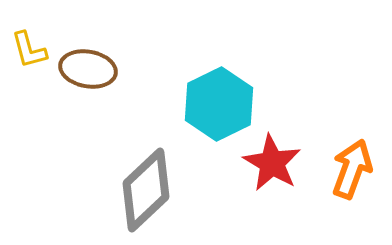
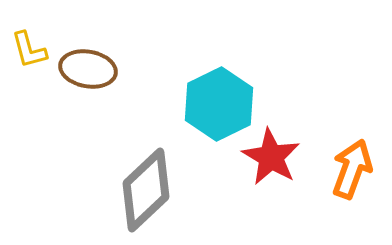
red star: moved 1 px left, 6 px up
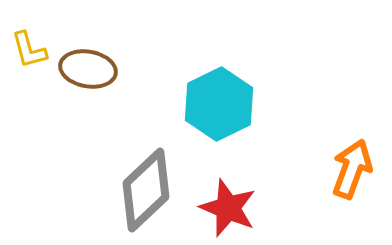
red star: moved 43 px left, 51 px down; rotated 8 degrees counterclockwise
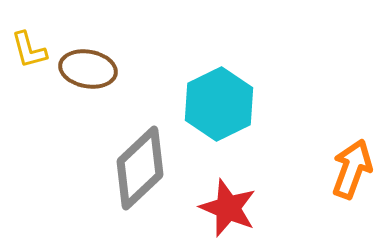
gray diamond: moved 6 px left, 22 px up
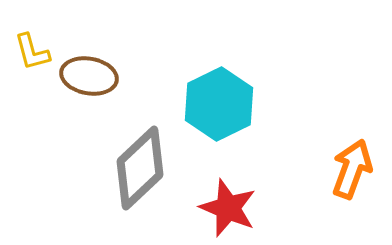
yellow L-shape: moved 3 px right, 2 px down
brown ellipse: moved 1 px right, 7 px down
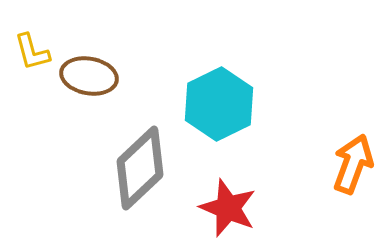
orange arrow: moved 1 px right, 5 px up
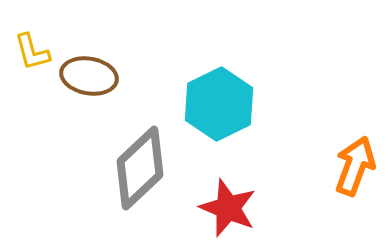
orange arrow: moved 2 px right, 2 px down
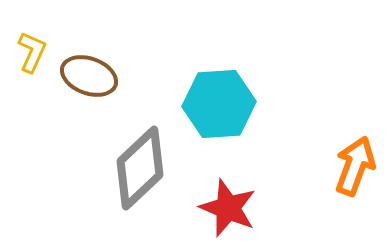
yellow L-shape: rotated 141 degrees counterclockwise
brown ellipse: rotated 10 degrees clockwise
cyan hexagon: rotated 22 degrees clockwise
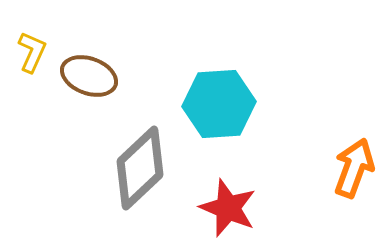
orange arrow: moved 1 px left, 2 px down
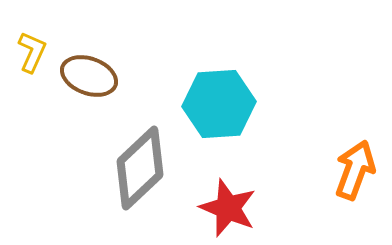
orange arrow: moved 1 px right, 2 px down
